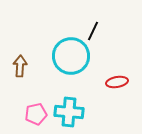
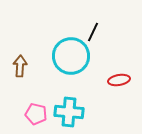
black line: moved 1 px down
red ellipse: moved 2 px right, 2 px up
pink pentagon: rotated 25 degrees clockwise
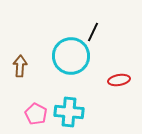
pink pentagon: rotated 15 degrees clockwise
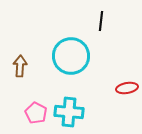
black line: moved 8 px right, 11 px up; rotated 18 degrees counterclockwise
red ellipse: moved 8 px right, 8 px down
pink pentagon: moved 1 px up
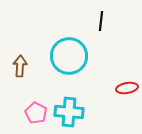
cyan circle: moved 2 px left
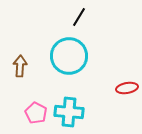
black line: moved 22 px left, 4 px up; rotated 24 degrees clockwise
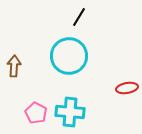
brown arrow: moved 6 px left
cyan cross: moved 1 px right
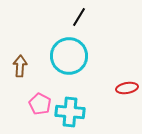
brown arrow: moved 6 px right
pink pentagon: moved 4 px right, 9 px up
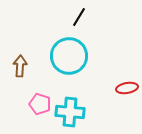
pink pentagon: rotated 10 degrees counterclockwise
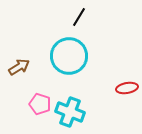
brown arrow: moved 1 px left, 1 px down; rotated 55 degrees clockwise
cyan cross: rotated 16 degrees clockwise
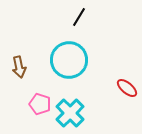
cyan circle: moved 4 px down
brown arrow: rotated 110 degrees clockwise
red ellipse: rotated 50 degrees clockwise
cyan cross: moved 1 px down; rotated 24 degrees clockwise
